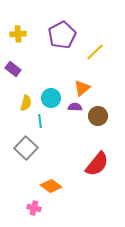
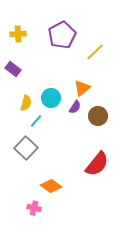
purple semicircle: rotated 120 degrees clockwise
cyan line: moved 4 px left; rotated 48 degrees clockwise
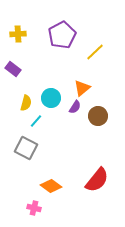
gray square: rotated 15 degrees counterclockwise
red semicircle: moved 16 px down
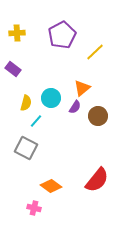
yellow cross: moved 1 px left, 1 px up
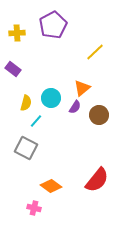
purple pentagon: moved 9 px left, 10 px up
brown circle: moved 1 px right, 1 px up
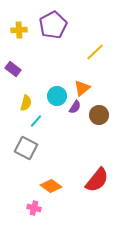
yellow cross: moved 2 px right, 3 px up
cyan circle: moved 6 px right, 2 px up
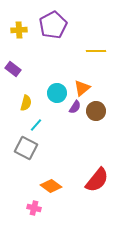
yellow line: moved 1 px right, 1 px up; rotated 42 degrees clockwise
cyan circle: moved 3 px up
brown circle: moved 3 px left, 4 px up
cyan line: moved 4 px down
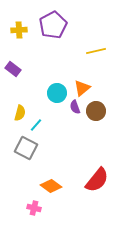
yellow line: rotated 12 degrees counterclockwise
yellow semicircle: moved 6 px left, 10 px down
purple semicircle: rotated 128 degrees clockwise
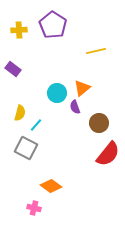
purple pentagon: rotated 12 degrees counterclockwise
brown circle: moved 3 px right, 12 px down
red semicircle: moved 11 px right, 26 px up
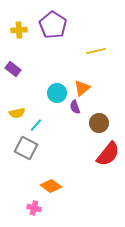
yellow semicircle: moved 3 px left; rotated 63 degrees clockwise
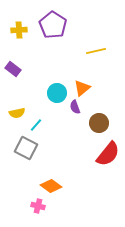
pink cross: moved 4 px right, 2 px up
